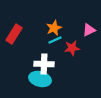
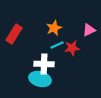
cyan line: moved 2 px right, 5 px down
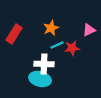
orange star: moved 3 px left
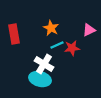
orange star: rotated 21 degrees counterclockwise
red rectangle: rotated 42 degrees counterclockwise
white cross: rotated 30 degrees clockwise
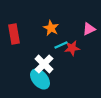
pink triangle: moved 1 px up
cyan line: moved 4 px right
white cross: rotated 12 degrees clockwise
cyan ellipse: rotated 35 degrees clockwise
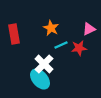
red star: moved 7 px right
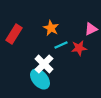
pink triangle: moved 2 px right
red rectangle: rotated 42 degrees clockwise
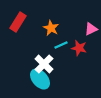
red rectangle: moved 4 px right, 12 px up
red star: rotated 21 degrees clockwise
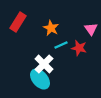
pink triangle: rotated 40 degrees counterclockwise
